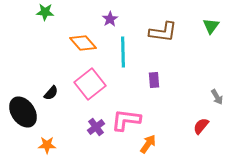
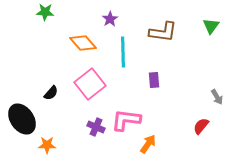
black ellipse: moved 1 px left, 7 px down
purple cross: rotated 30 degrees counterclockwise
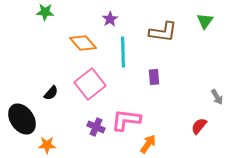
green triangle: moved 6 px left, 5 px up
purple rectangle: moved 3 px up
red semicircle: moved 2 px left
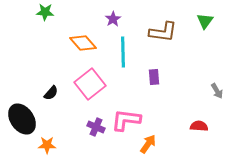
purple star: moved 3 px right
gray arrow: moved 6 px up
red semicircle: rotated 54 degrees clockwise
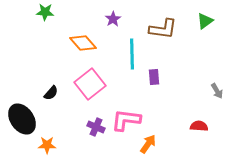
green triangle: rotated 18 degrees clockwise
brown L-shape: moved 3 px up
cyan line: moved 9 px right, 2 px down
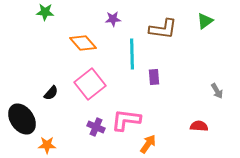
purple star: rotated 28 degrees clockwise
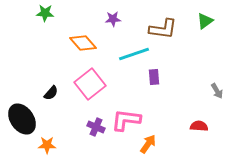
green star: moved 1 px down
cyan line: moved 2 px right; rotated 72 degrees clockwise
